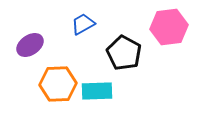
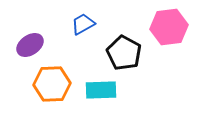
orange hexagon: moved 6 px left
cyan rectangle: moved 4 px right, 1 px up
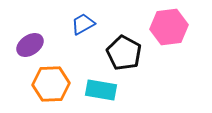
orange hexagon: moved 1 px left
cyan rectangle: rotated 12 degrees clockwise
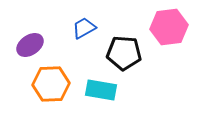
blue trapezoid: moved 1 px right, 4 px down
black pentagon: rotated 24 degrees counterclockwise
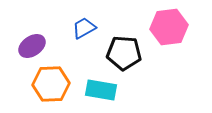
purple ellipse: moved 2 px right, 1 px down
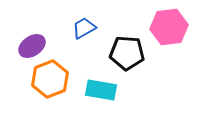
black pentagon: moved 3 px right
orange hexagon: moved 1 px left, 5 px up; rotated 18 degrees counterclockwise
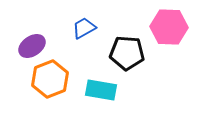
pink hexagon: rotated 9 degrees clockwise
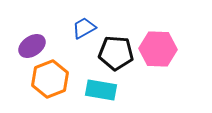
pink hexagon: moved 11 px left, 22 px down
black pentagon: moved 11 px left
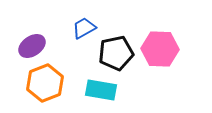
pink hexagon: moved 2 px right
black pentagon: rotated 16 degrees counterclockwise
orange hexagon: moved 5 px left, 4 px down
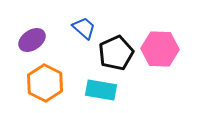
blue trapezoid: rotated 70 degrees clockwise
purple ellipse: moved 6 px up
black pentagon: rotated 12 degrees counterclockwise
orange hexagon: rotated 12 degrees counterclockwise
